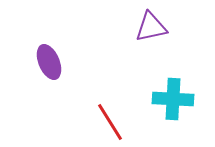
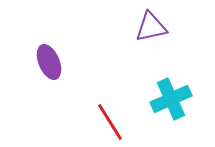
cyan cross: moved 2 px left; rotated 27 degrees counterclockwise
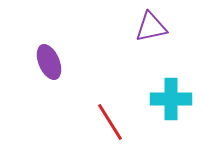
cyan cross: rotated 24 degrees clockwise
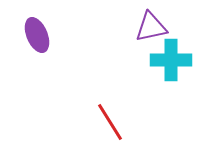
purple ellipse: moved 12 px left, 27 px up
cyan cross: moved 39 px up
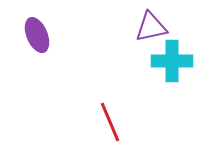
cyan cross: moved 1 px right, 1 px down
red line: rotated 9 degrees clockwise
